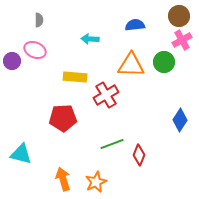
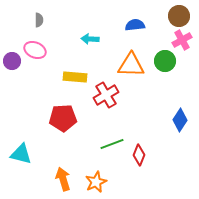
green circle: moved 1 px right, 1 px up
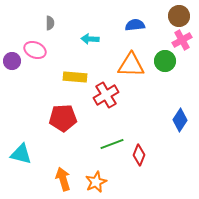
gray semicircle: moved 11 px right, 3 px down
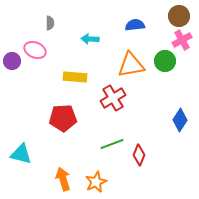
orange triangle: rotated 12 degrees counterclockwise
red cross: moved 7 px right, 3 px down
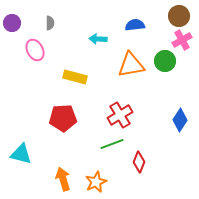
cyan arrow: moved 8 px right
pink ellipse: rotated 40 degrees clockwise
purple circle: moved 38 px up
yellow rectangle: rotated 10 degrees clockwise
red cross: moved 7 px right, 17 px down
red diamond: moved 7 px down
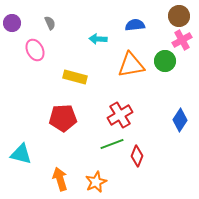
gray semicircle: rotated 24 degrees counterclockwise
red diamond: moved 2 px left, 6 px up
orange arrow: moved 3 px left
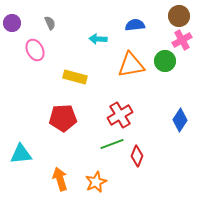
cyan triangle: rotated 20 degrees counterclockwise
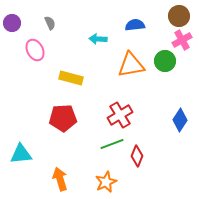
yellow rectangle: moved 4 px left, 1 px down
orange star: moved 10 px right
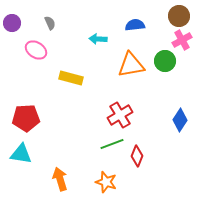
pink ellipse: moved 1 px right; rotated 30 degrees counterclockwise
red pentagon: moved 37 px left
cyan triangle: rotated 15 degrees clockwise
orange star: rotated 30 degrees counterclockwise
